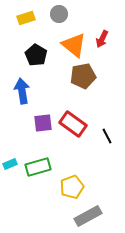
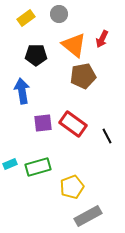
yellow rectangle: rotated 18 degrees counterclockwise
black pentagon: rotated 30 degrees counterclockwise
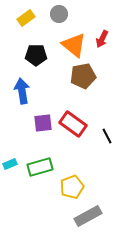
green rectangle: moved 2 px right
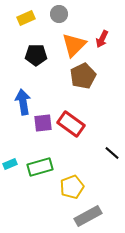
yellow rectangle: rotated 12 degrees clockwise
orange triangle: rotated 36 degrees clockwise
brown pentagon: rotated 15 degrees counterclockwise
blue arrow: moved 1 px right, 11 px down
red rectangle: moved 2 px left
black line: moved 5 px right, 17 px down; rotated 21 degrees counterclockwise
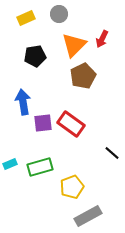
black pentagon: moved 1 px left, 1 px down; rotated 10 degrees counterclockwise
